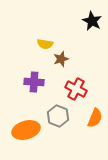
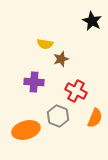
red cross: moved 2 px down
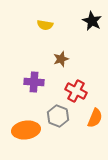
yellow semicircle: moved 19 px up
orange ellipse: rotated 8 degrees clockwise
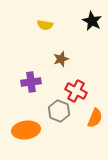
purple cross: moved 3 px left; rotated 12 degrees counterclockwise
gray hexagon: moved 1 px right, 5 px up
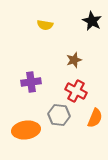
brown star: moved 13 px right, 1 px down
gray hexagon: moved 4 px down; rotated 15 degrees counterclockwise
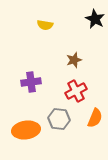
black star: moved 3 px right, 2 px up
red cross: rotated 35 degrees clockwise
gray hexagon: moved 4 px down
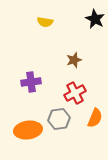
yellow semicircle: moved 3 px up
red cross: moved 1 px left, 2 px down
gray hexagon: rotated 15 degrees counterclockwise
orange ellipse: moved 2 px right
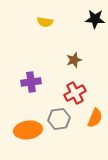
black star: rotated 24 degrees counterclockwise
